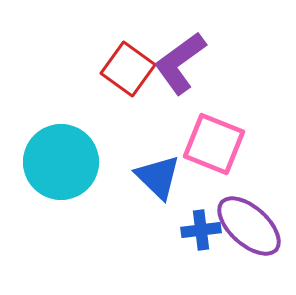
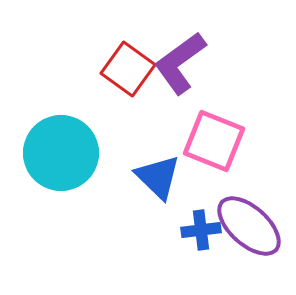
pink square: moved 3 px up
cyan circle: moved 9 px up
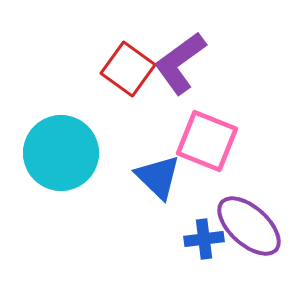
pink square: moved 7 px left
blue cross: moved 3 px right, 9 px down
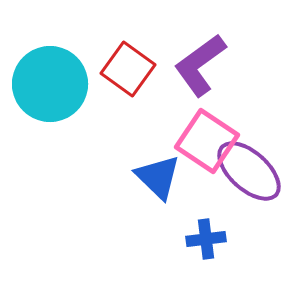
purple L-shape: moved 20 px right, 2 px down
pink square: rotated 12 degrees clockwise
cyan circle: moved 11 px left, 69 px up
purple ellipse: moved 55 px up
blue cross: moved 2 px right
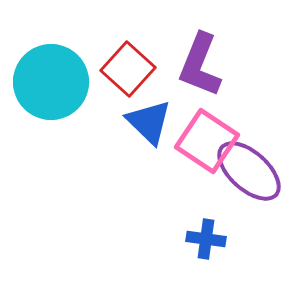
purple L-shape: rotated 32 degrees counterclockwise
red square: rotated 6 degrees clockwise
cyan circle: moved 1 px right, 2 px up
blue triangle: moved 9 px left, 55 px up
blue cross: rotated 15 degrees clockwise
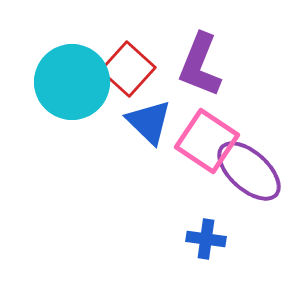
cyan circle: moved 21 px right
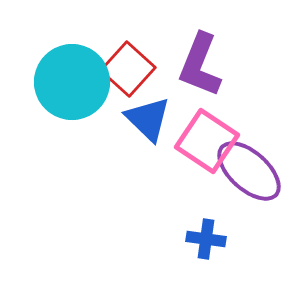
blue triangle: moved 1 px left, 3 px up
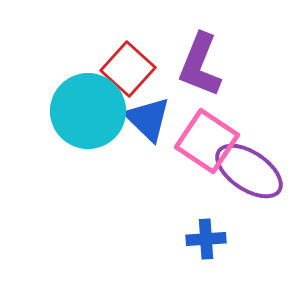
cyan circle: moved 16 px right, 29 px down
purple ellipse: rotated 8 degrees counterclockwise
blue cross: rotated 12 degrees counterclockwise
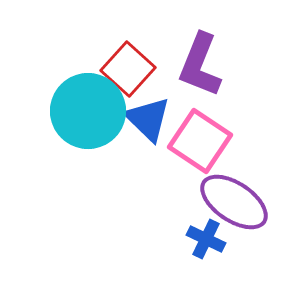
pink square: moved 7 px left
purple ellipse: moved 15 px left, 31 px down
blue cross: rotated 30 degrees clockwise
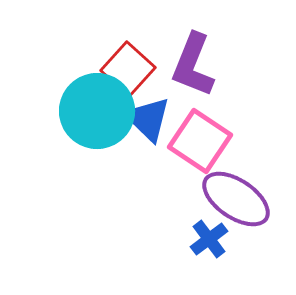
purple L-shape: moved 7 px left
cyan circle: moved 9 px right
purple ellipse: moved 2 px right, 3 px up
blue cross: moved 3 px right; rotated 27 degrees clockwise
